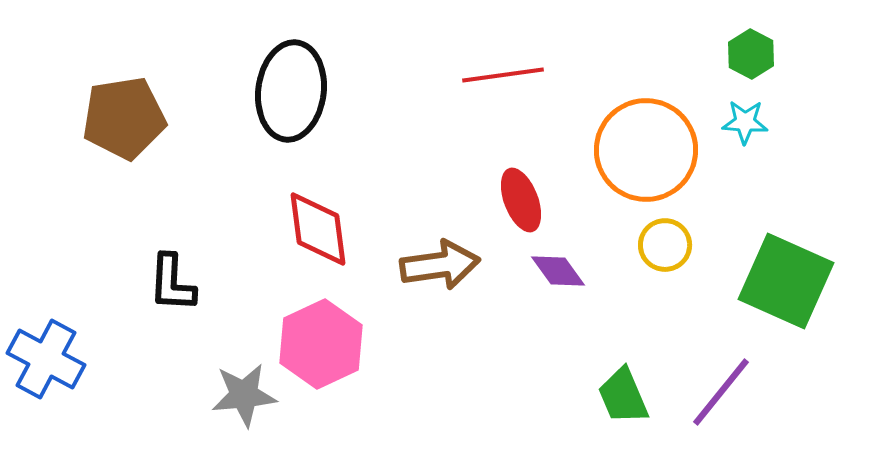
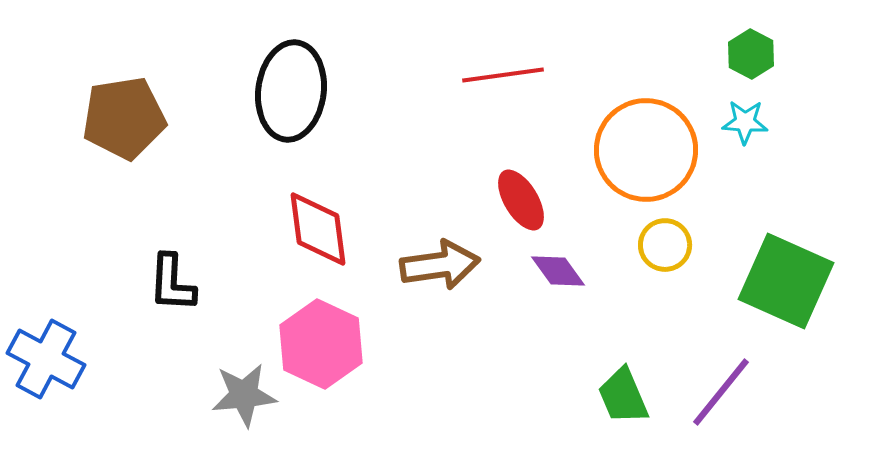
red ellipse: rotated 10 degrees counterclockwise
pink hexagon: rotated 10 degrees counterclockwise
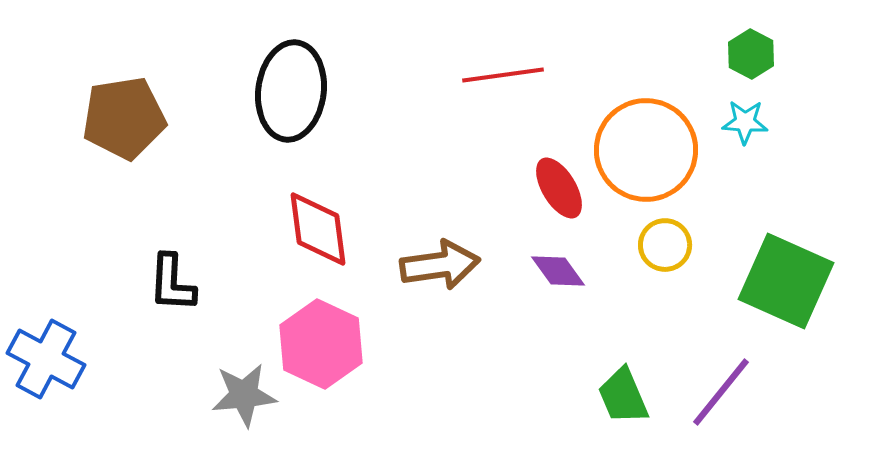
red ellipse: moved 38 px right, 12 px up
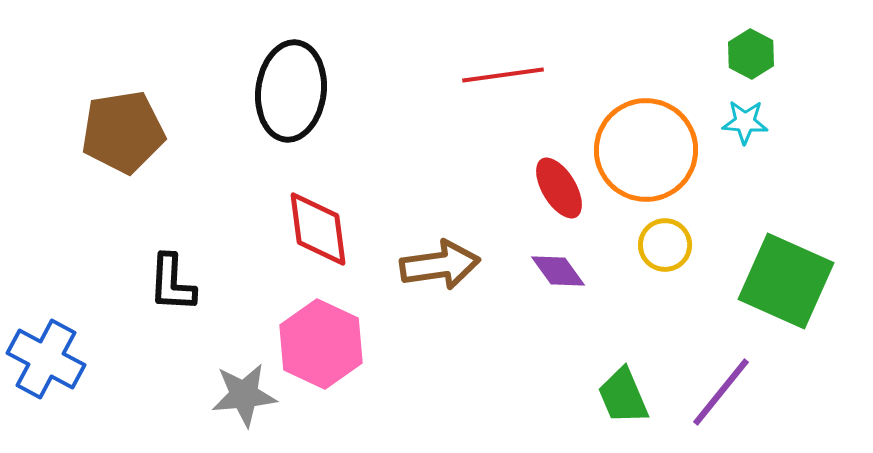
brown pentagon: moved 1 px left, 14 px down
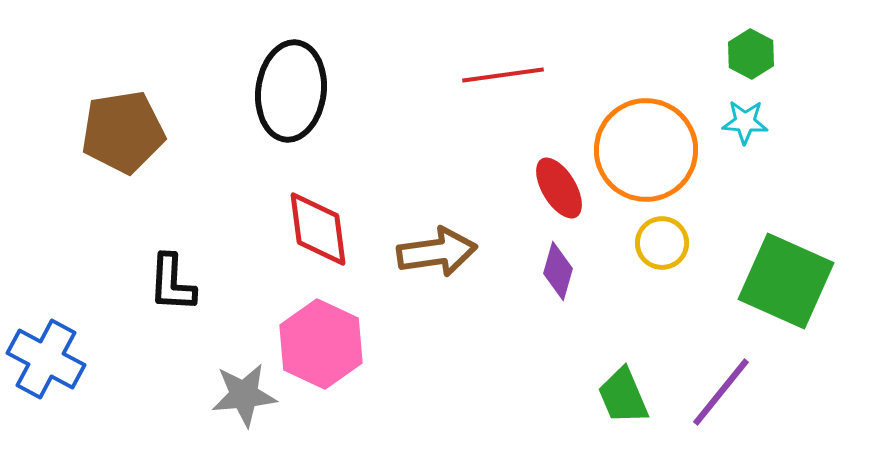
yellow circle: moved 3 px left, 2 px up
brown arrow: moved 3 px left, 13 px up
purple diamond: rotated 52 degrees clockwise
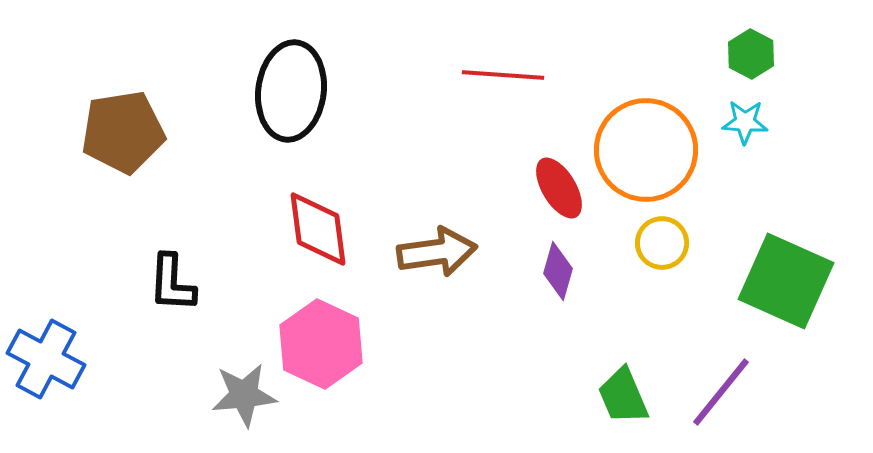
red line: rotated 12 degrees clockwise
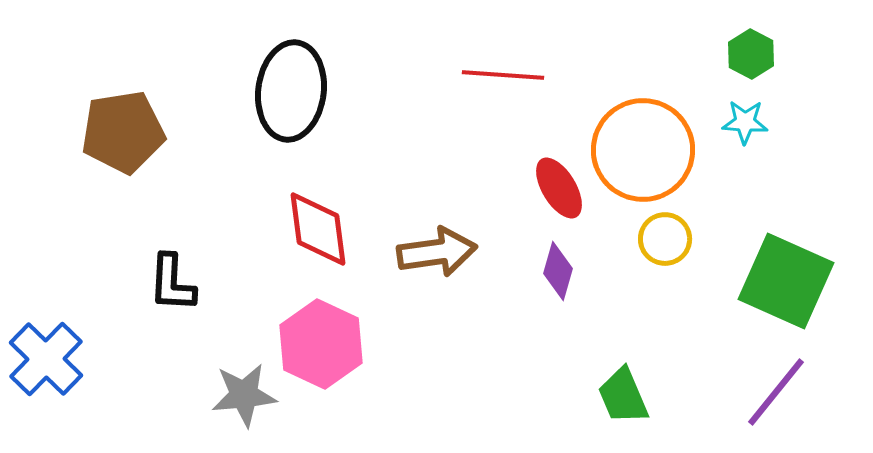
orange circle: moved 3 px left
yellow circle: moved 3 px right, 4 px up
blue cross: rotated 16 degrees clockwise
purple line: moved 55 px right
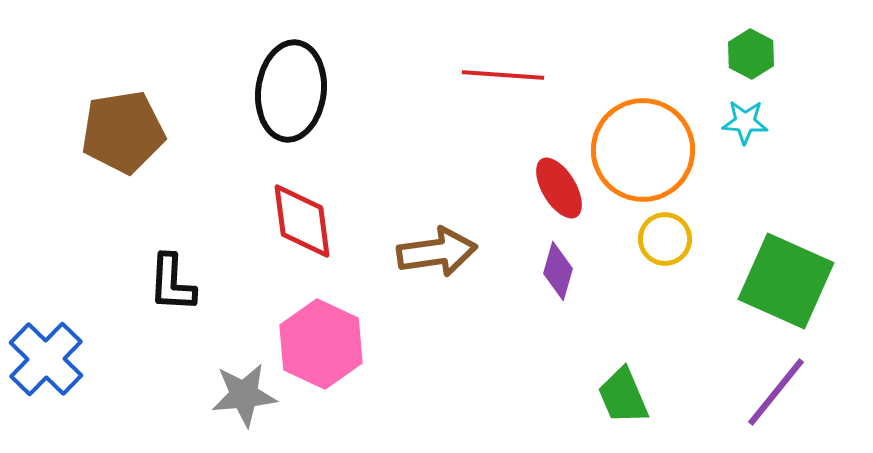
red diamond: moved 16 px left, 8 px up
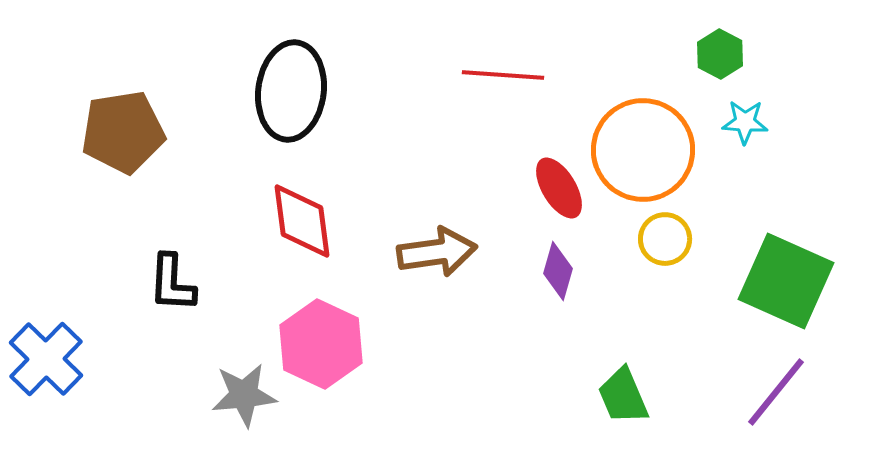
green hexagon: moved 31 px left
